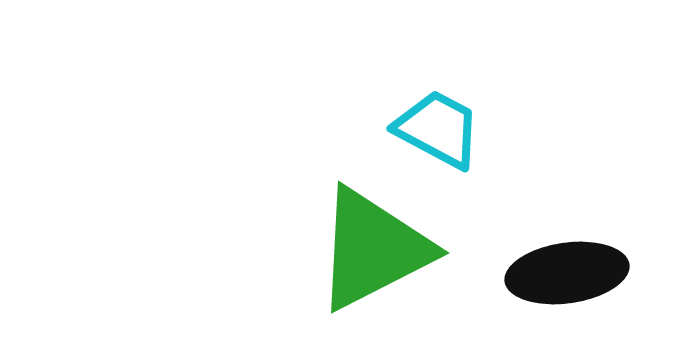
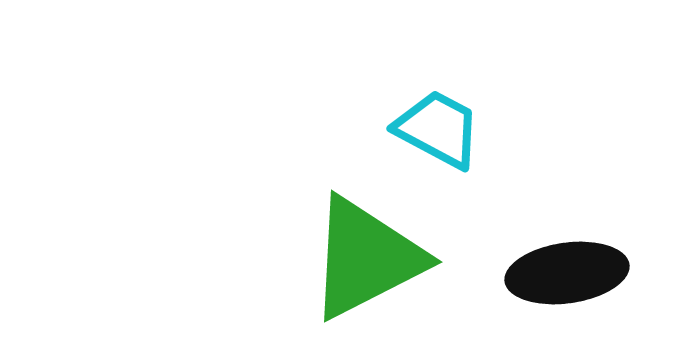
green triangle: moved 7 px left, 9 px down
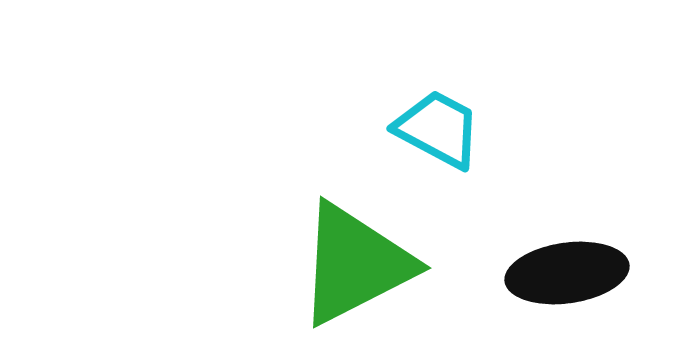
green triangle: moved 11 px left, 6 px down
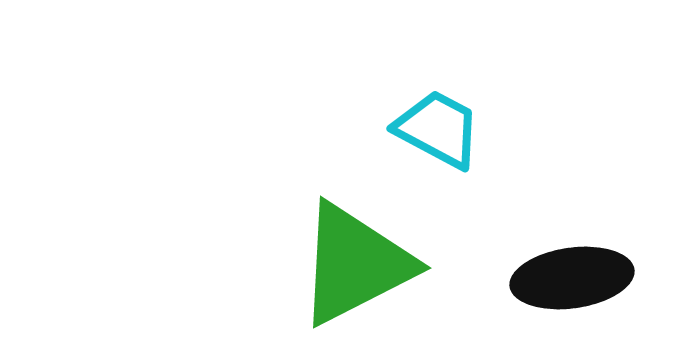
black ellipse: moved 5 px right, 5 px down
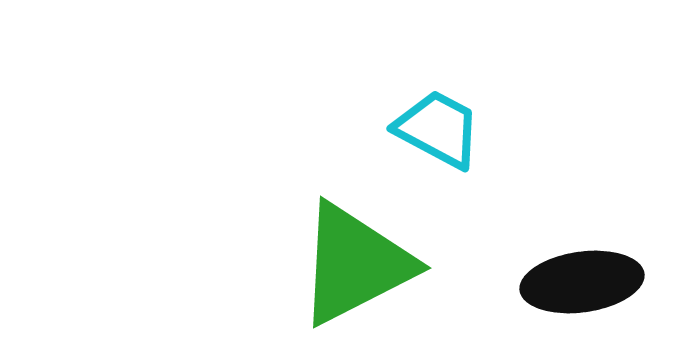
black ellipse: moved 10 px right, 4 px down
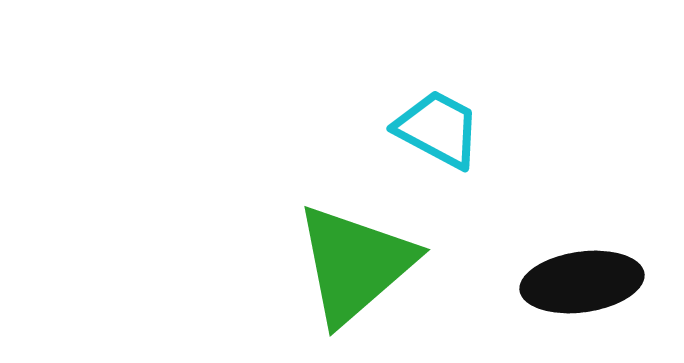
green triangle: rotated 14 degrees counterclockwise
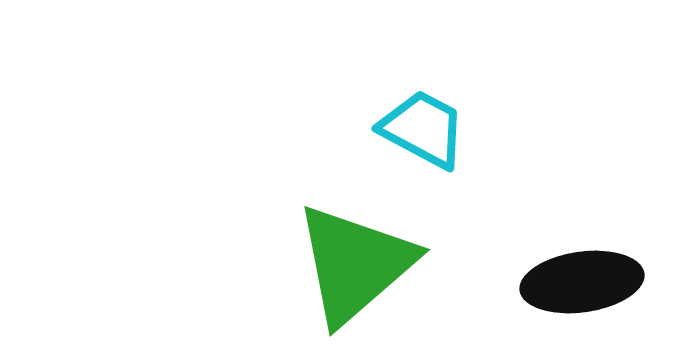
cyan trapezoid: moved 15 px left
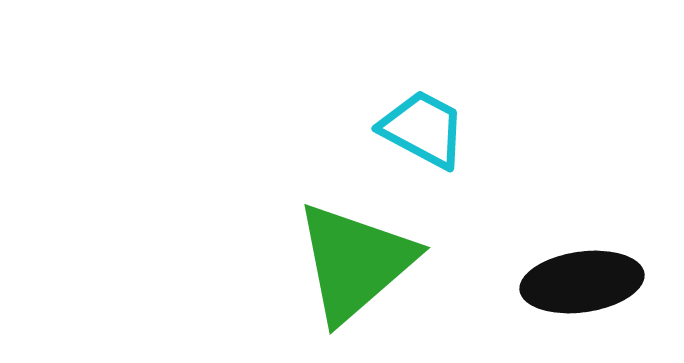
green triangle: moved 2 px up
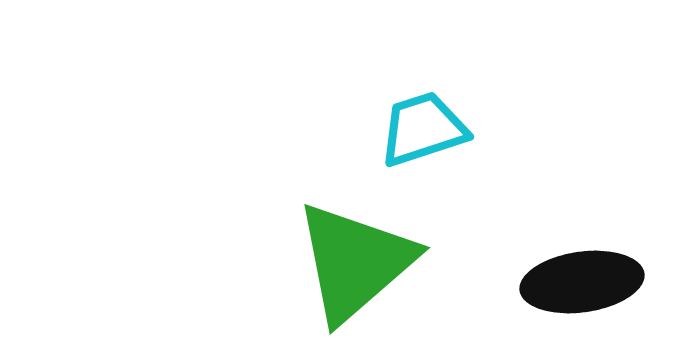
cyan trapezoid: rotated 46 degrees counterclockwise
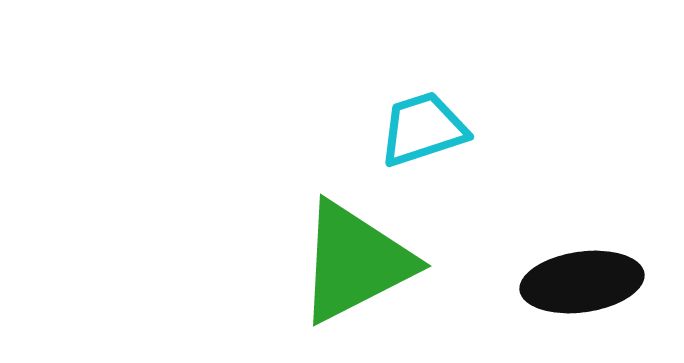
green triangle: rotated 14 degrees clockwise
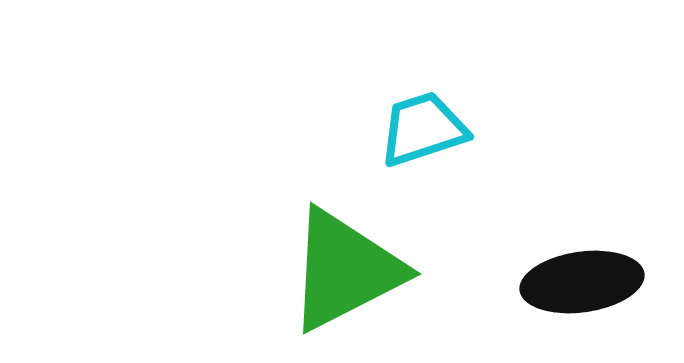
green triangle: moved 10 px left, 8 px down
